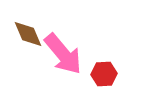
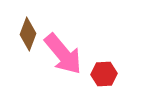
brown diamond: rotated 44 degrees clockwise
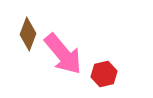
red hexagon: rotated 10 degrees counterclockwise
